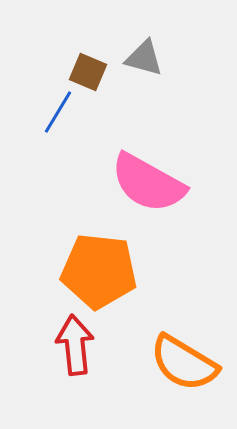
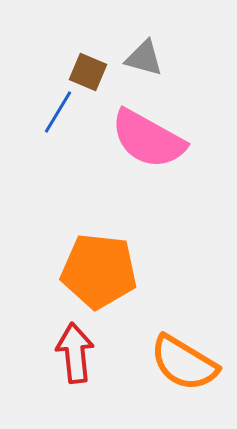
pink semicircle: moved 44 px up
red arrow: moved 8 px down
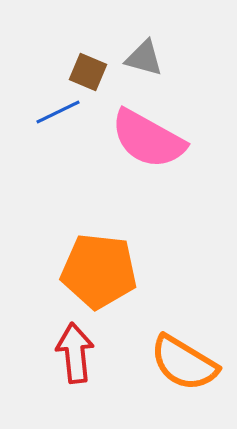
blue line: rotated 33 degrees clockwise
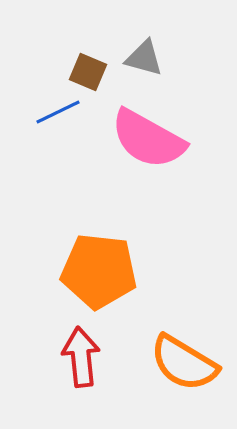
red arrow: moved 6 px right, 4 px down
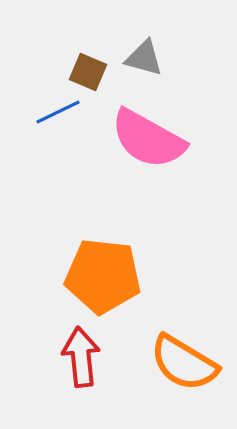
orange pentagon: moved 4 px right, 5 px down
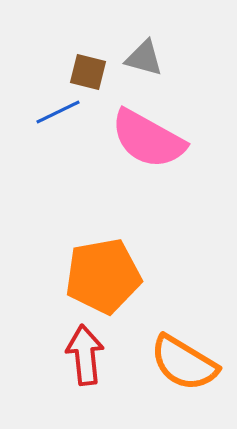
brown square: rotated 9 degrees counterclockwise
orange pentagon: rotated 16 degrees counterclockwise
red arrow: moved 4 px right, 2 px up
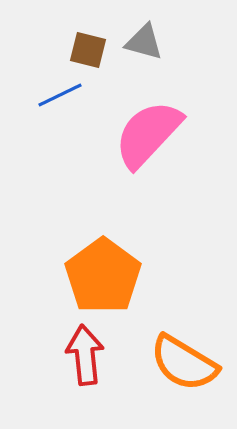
gray triangle: moved 16 px up
brown square: moved 22 px up
blue line: moved 2 px right, 17 px up
pink semicircle: moved 5 px up; rotated 104 degrees clockwise
orange pentagon: rotated 26 degrees counterclockwise
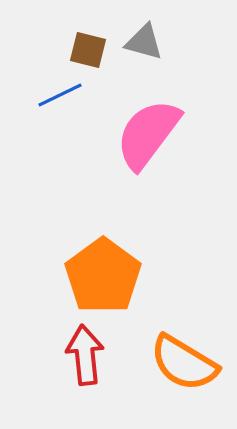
pink semicircle: rotated 6 degrees counterclockwise
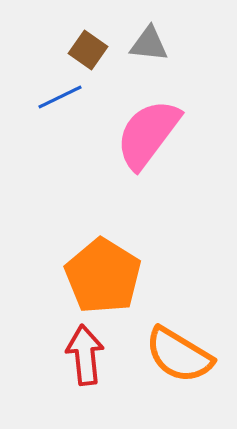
gray triangle: moved 5 px right, 2 px down; rotated 9 degrees counterclockwise
brown square: rotated 21 degrees clockwise
blue line: moved 2 px down
orange pentagon: rotated 4 degrees counterclockwise
orange semicircle: moved 5 px left, 8 px up
